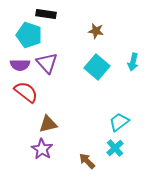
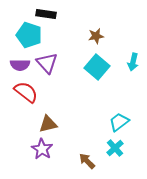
brown star: moved 5 px down; rotated 21 degrees counterclockwise
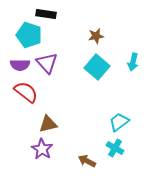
cyan cross: rotated 18 degrees counterclockwise
brown arrow: rotated 18 degrees counterclockwise
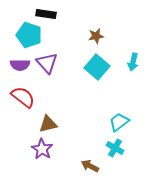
red semicircle: moved 3 px left, 5 px down
brown arrow: moved 3 px right, 5 px down
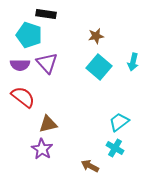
cyan square: moved 2 px right
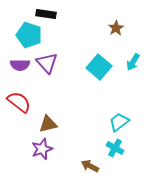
brown star: moved 20 px right, 8 px up; rotated 21 degrees counterclockwise
cyan arrow: rotated 18 degrees clockwise
red semicircle: moved 4 px left, 5 px down
purple star: rotated 20 degrees clockwise
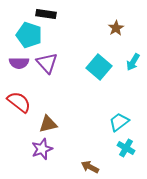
purple semicircle: moved 1 px left, 2 px up
cyan cross: moved 11 px right
brown arrow: moved 1 px down
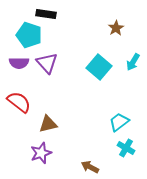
purple star: moved 1 px left, 4 px down
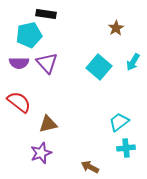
cyan pentagon: rotated 30 degrees counterclockwise
cyan cross: rotated 36 degrees counterclockwise
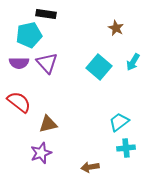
brown star: rotated 14 degrees counterclockwise
brown arrow: rotated 36 degrees counterclockwise
